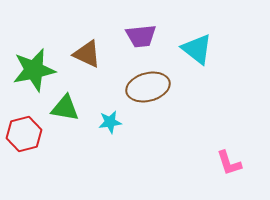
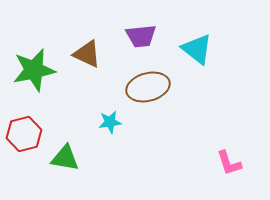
green triangle: moved 50 px down
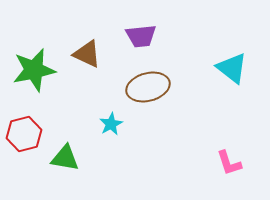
cyan triangle: moved 35 px right, 19 px down
cyan star: moved 1 px right, 2 px down; rotated 20 degrees counterclockwise
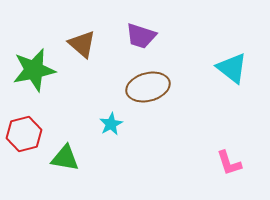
purple trapezoid: rotated 24 degrees clockwise
brown triangle: moved 5 px left, 10 px up; rotated 16 degrees clockwise
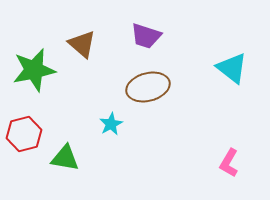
purple trapezoid: moved 5 px right
pink L-shape: rotated 48 degrees clockwise
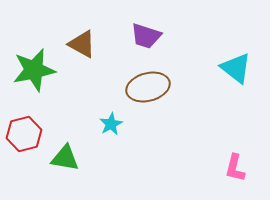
brown triangle: rotated 12 degrees counterclockwise
cyan triangle: moved 4 px right
pink L-shape: moved 6 px right, 5 px down; rotated 16 degrees counterclockwise
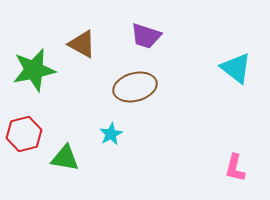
brown ellipse: moved 13 px left
cyan star: moved 10 px down
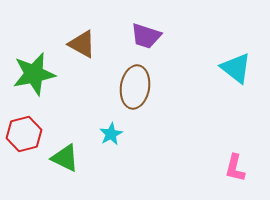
green star: moved 4 px down
brown ellipse: rotated 66 degrees counterclockwise
green triangle: rotated 16 degrees clockwise
